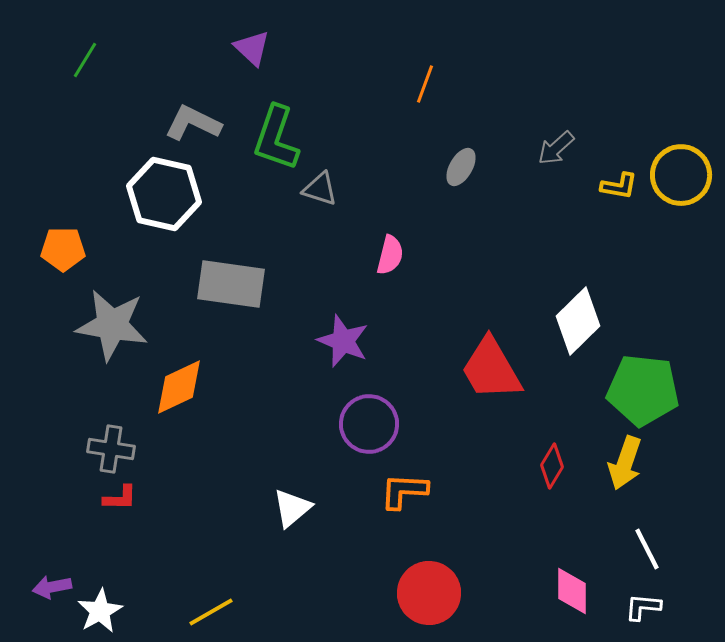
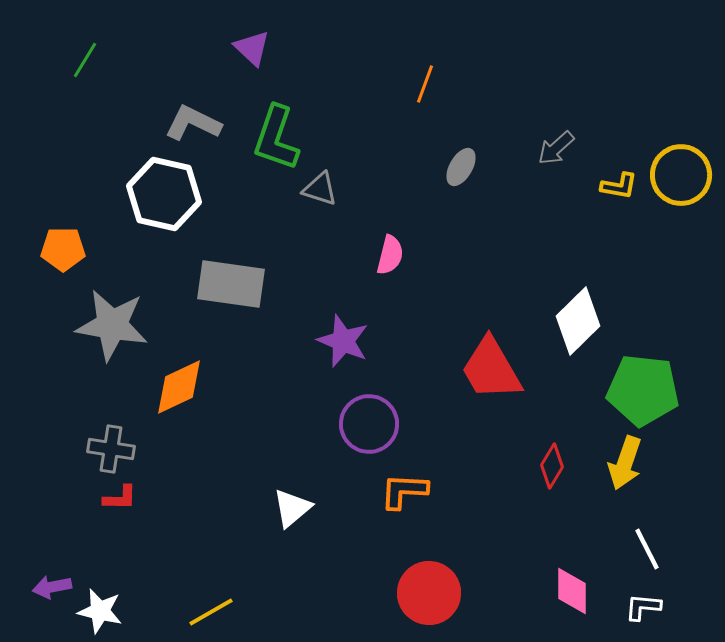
white star: rotated 30 degrees counterclockwise
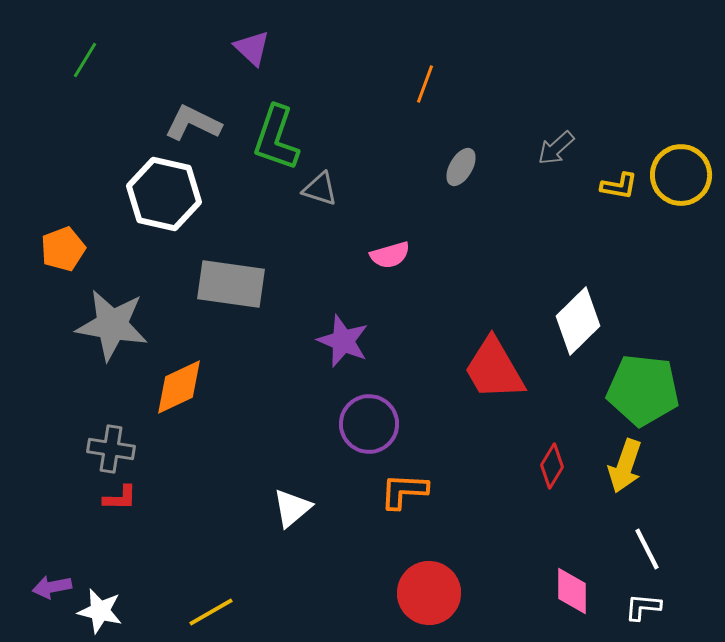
orange pentagon: rotated 21 degrees counterclockwise
pink semicircle: rotated 60 degrees clockwise
red trapezoid: moved 3 px right
yellow arrow: moved 3 px down
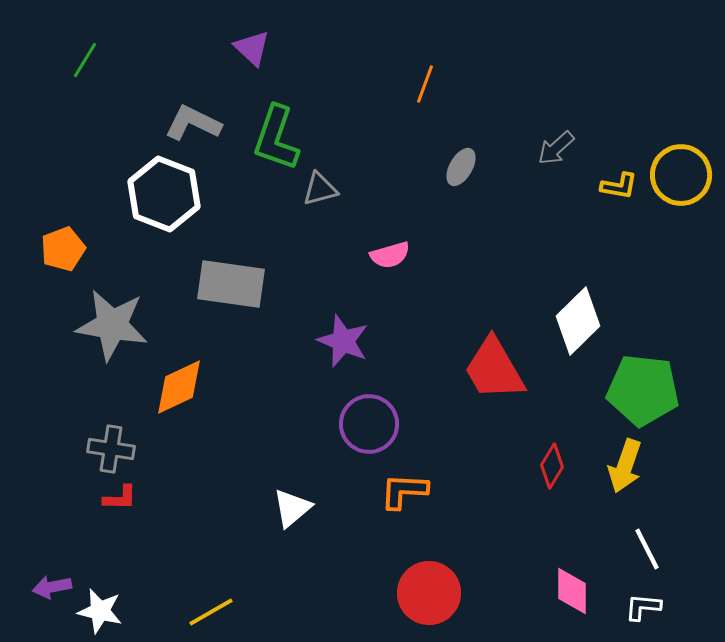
gray triangle: rotated 33 degrees counterclockwise
white hexagon: rotated 8 degrees clockwise
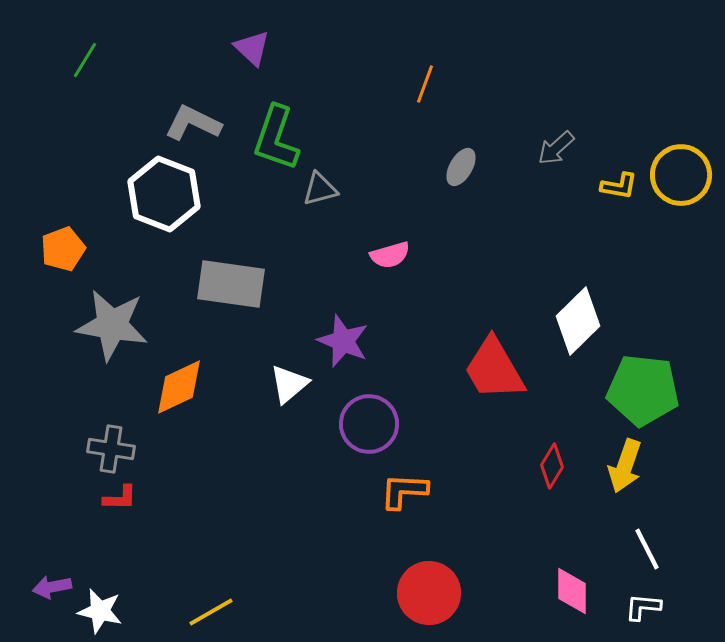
white triangle: moved 3 px left, 124 px up
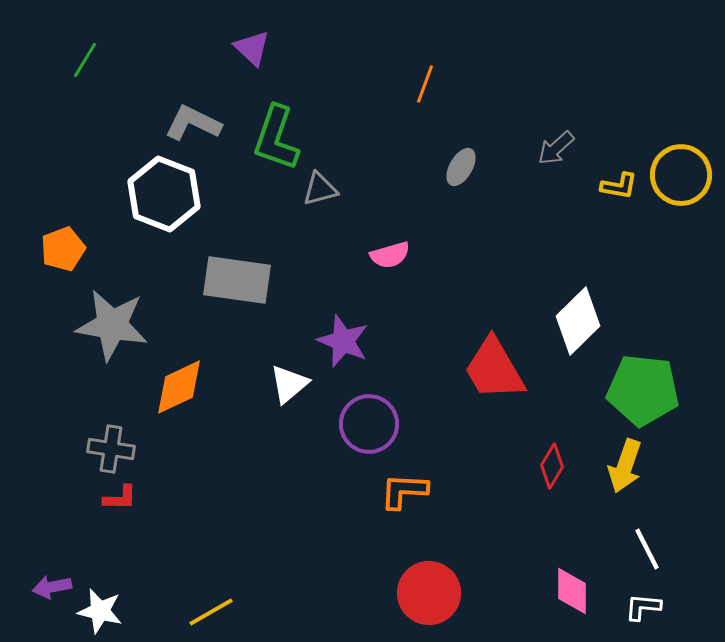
gray rectangle: moved 6 px right, 4 px up
